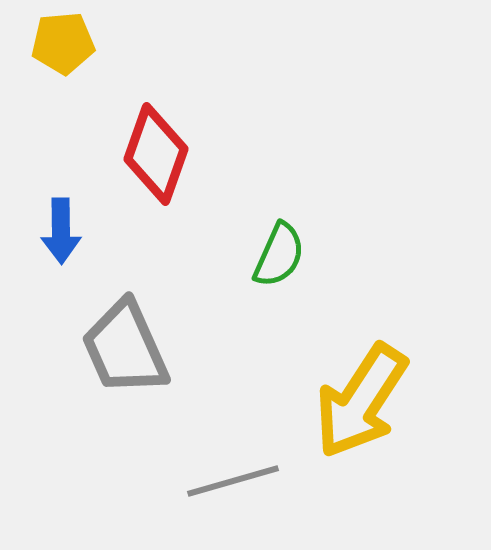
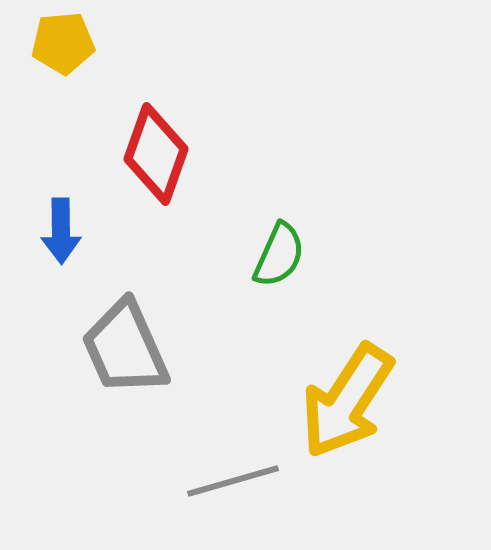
yellow arrow: moved 14 px left
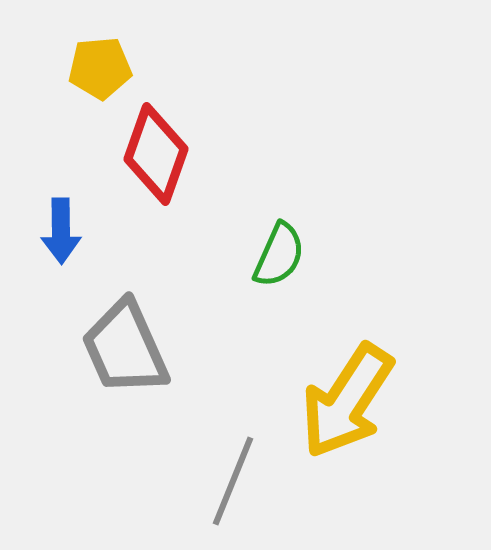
yellow pentagon: moved 37 px right, 25 px down
gray line: rotated 52 degrees counterclockwise
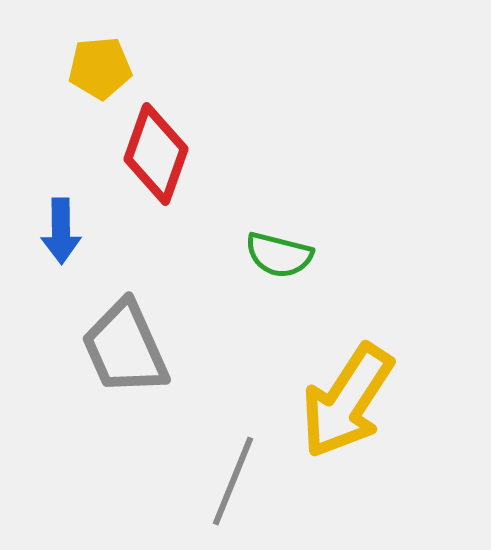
green semicircle: rotated 80 degrees clockwise
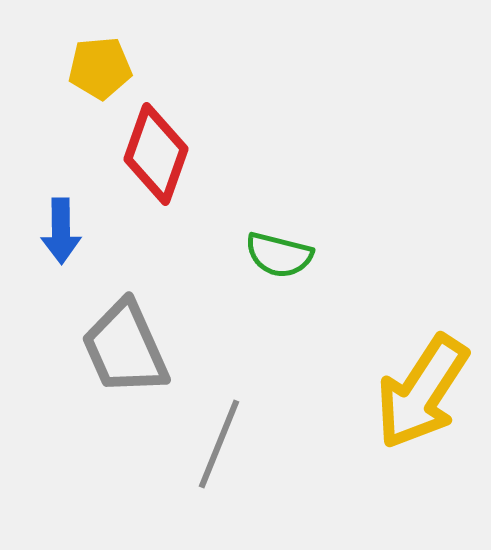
yellow arrow: moved 75 px right, 9 px up
gray line: moved 14 px left, 37 px up
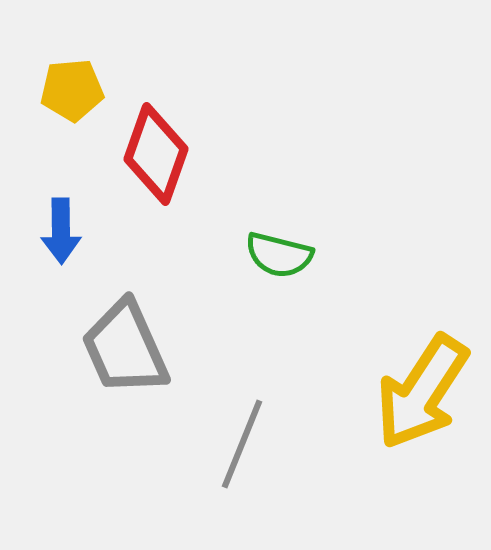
yellow pentagon: moved 28 px left, 22 px down
gray line: moved 23 px right
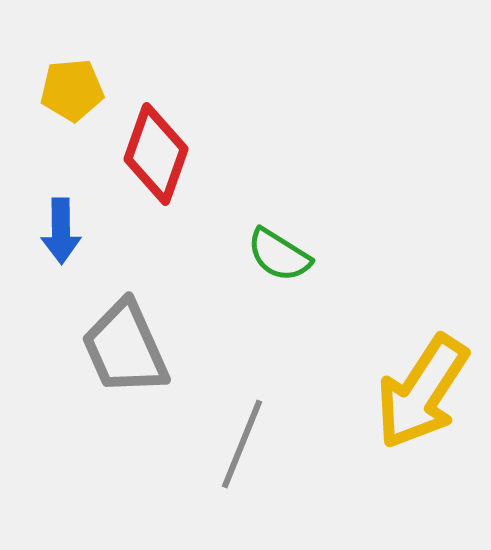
green semicircle: rotated 18 degrees clockwise
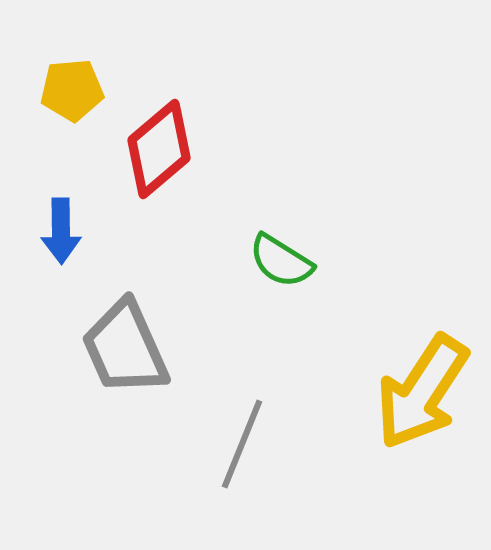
red diamond: moved 3 px right, 5 px up; rotated 30 degrees clockwise
green semicircle: moved 2 px right, 6 px down
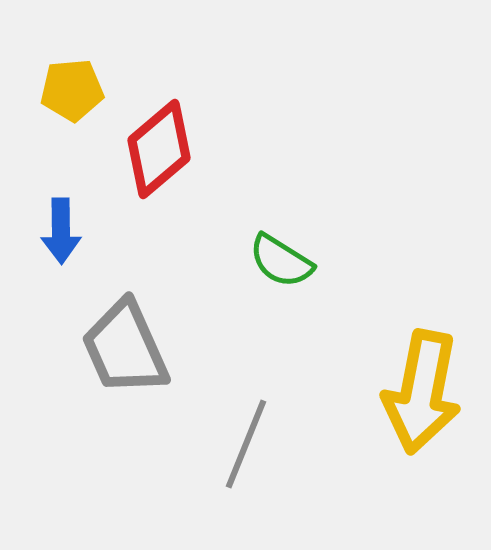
yellow arrow: rotated 22 degrees counterclockwise
gray line: moved 4 px right
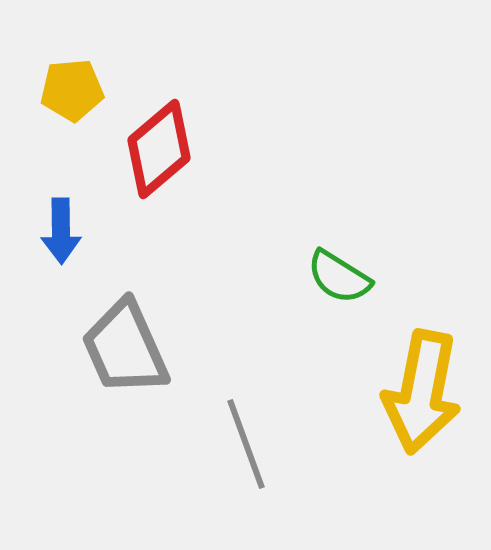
green semicircle: moved 58 px right, 16 px down
gray line: rotated 42 degrees counterclockwise
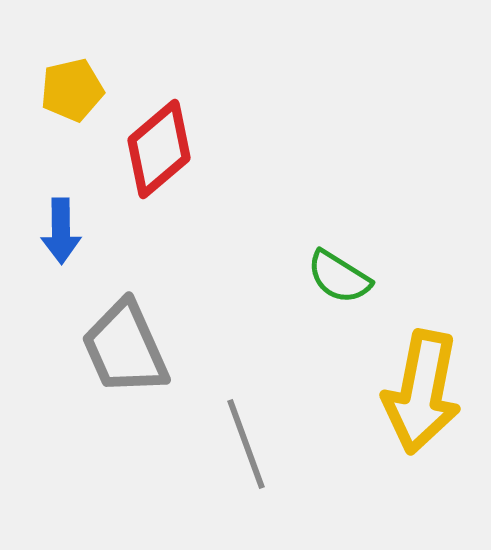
yellow pentagon: rotated 8 degrees counterclockwise
